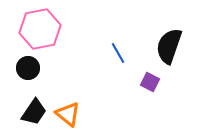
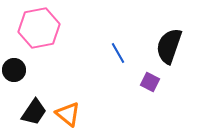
pink hexagon: moved 1 px left, 1 px up
black circle: moved 14 px left, 2 px down
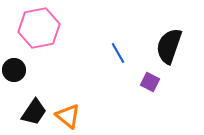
orange triangle: moved 2 px down
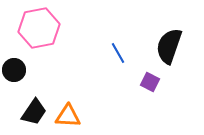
orange triangle: rotated 36 degrees counterclockwise
